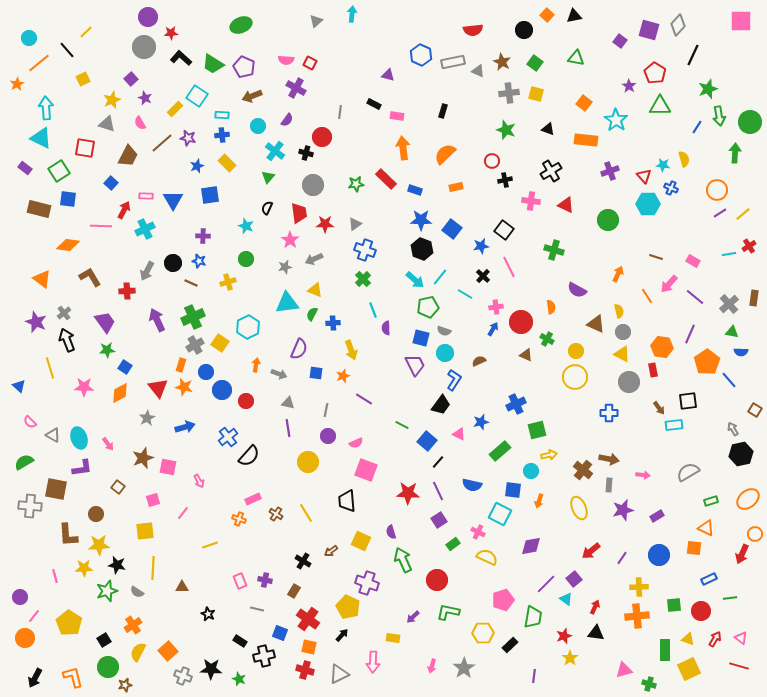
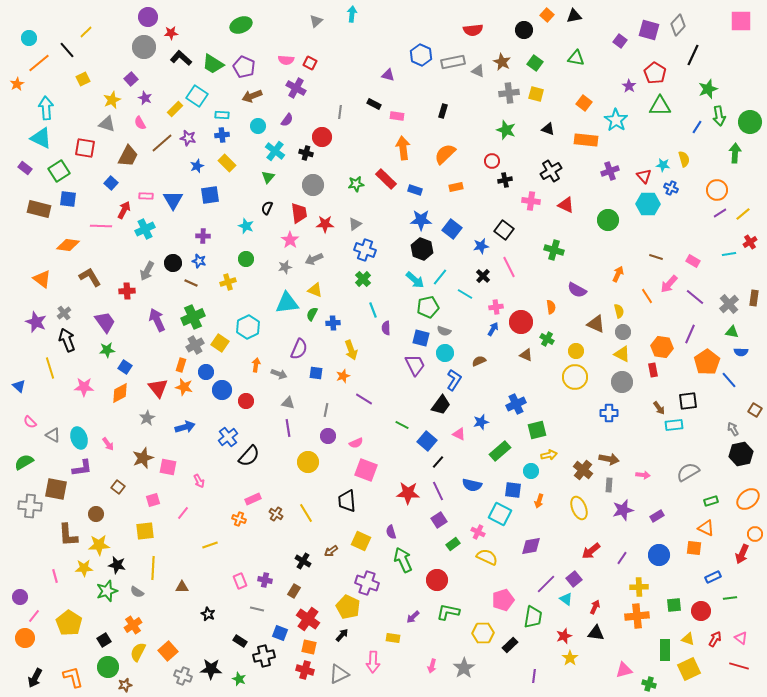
red cross at (749, 246): moved 1 px right, 4 px up
gray circle at (629, 382): moved 7 px left
blue rectangle at (709, 579): moved 4 px right, 2 px up
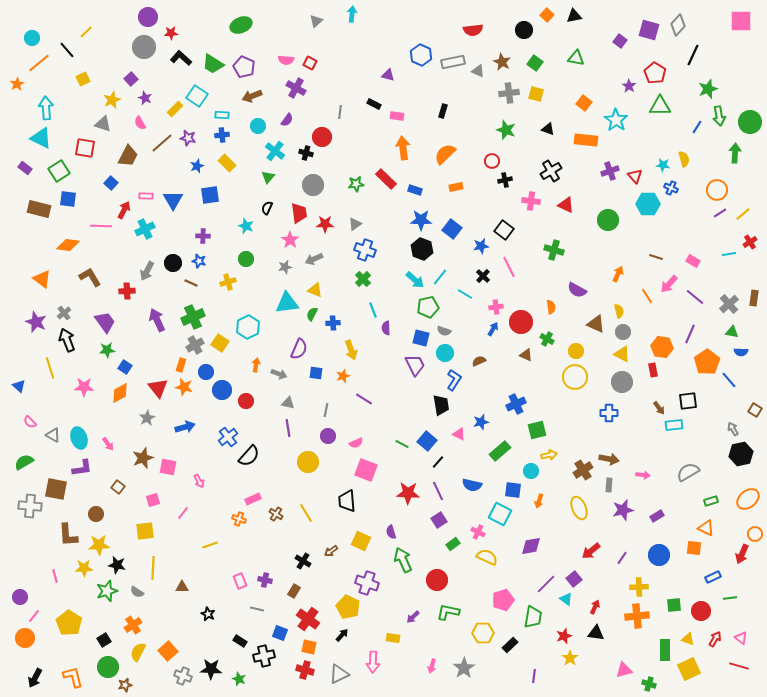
cyan circle at (29, 38): moved 3 px right
gray triangle at (107, 124): moved 4 px left
red triangle at (644, 176): moved 9 px left
black trapezoid at (441, 405): rotated 45 degrees counterclockwise
green line at (402, 425): moved 19 px down
brown cross at (583, 470): rotated 18 degrees clockwise
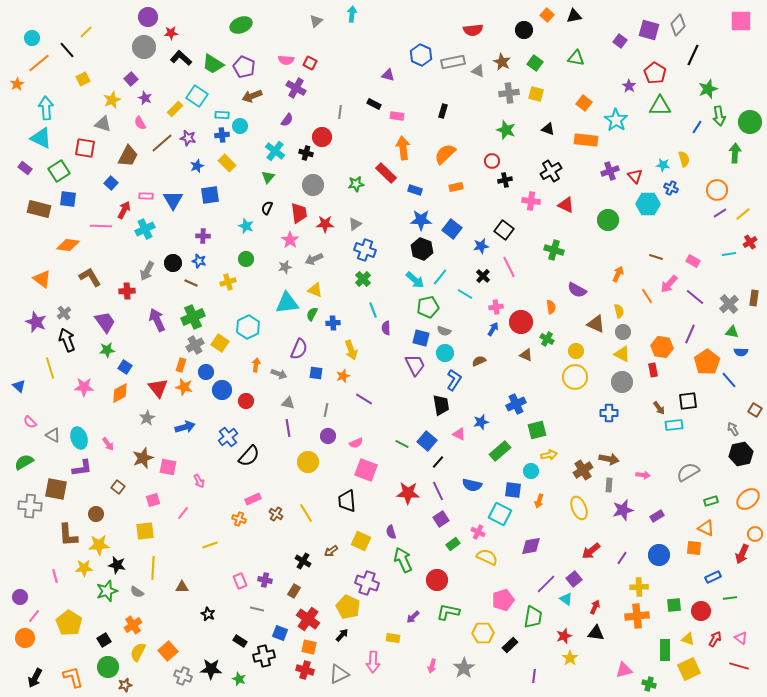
cyan circle at (258, 126): moved 18 px left
red rectangle at (386, 179): moved 6 px up
purple square at (439, 520): moved 2 px right, 1 px up
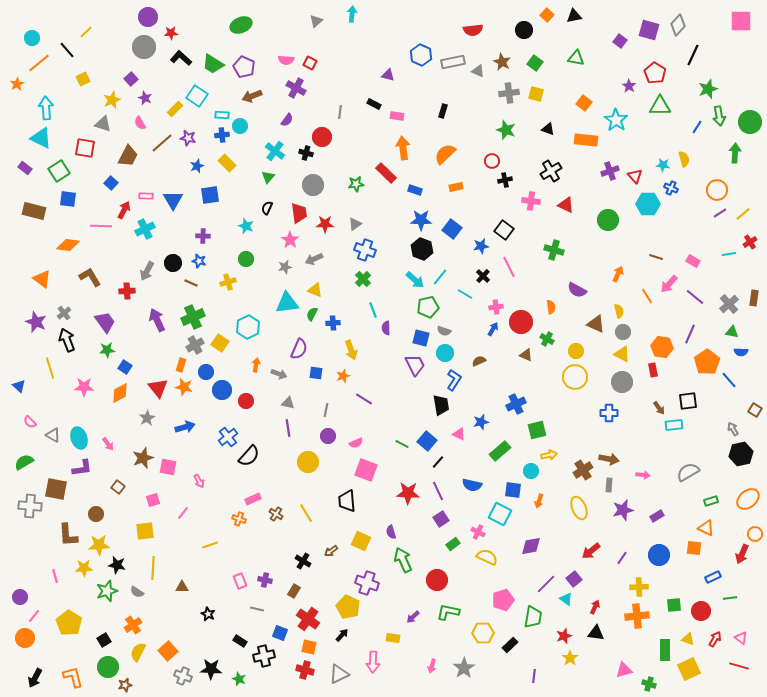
brown rectangle at (39, 209): moved 5 px left, 2 px down
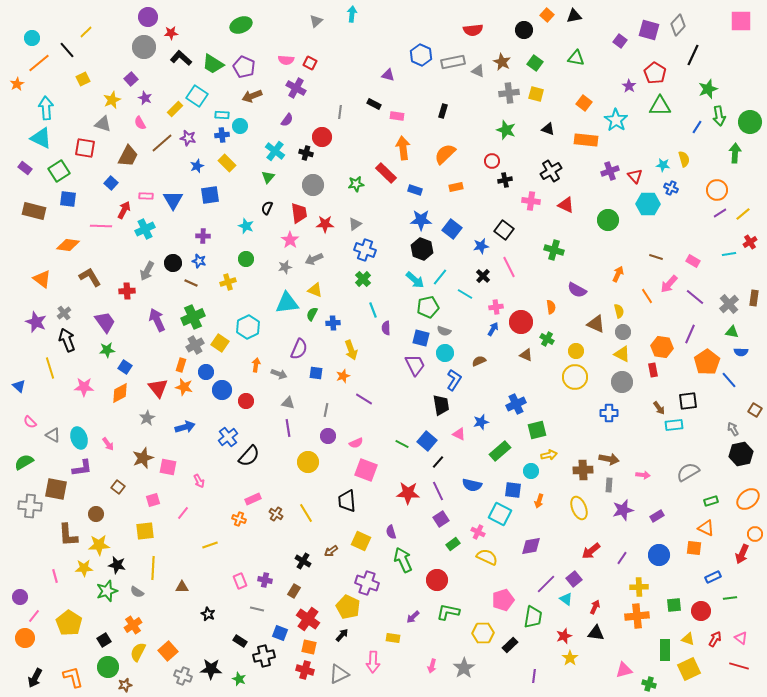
brown cross at (583, 470): rotated 30 degrees clockwise
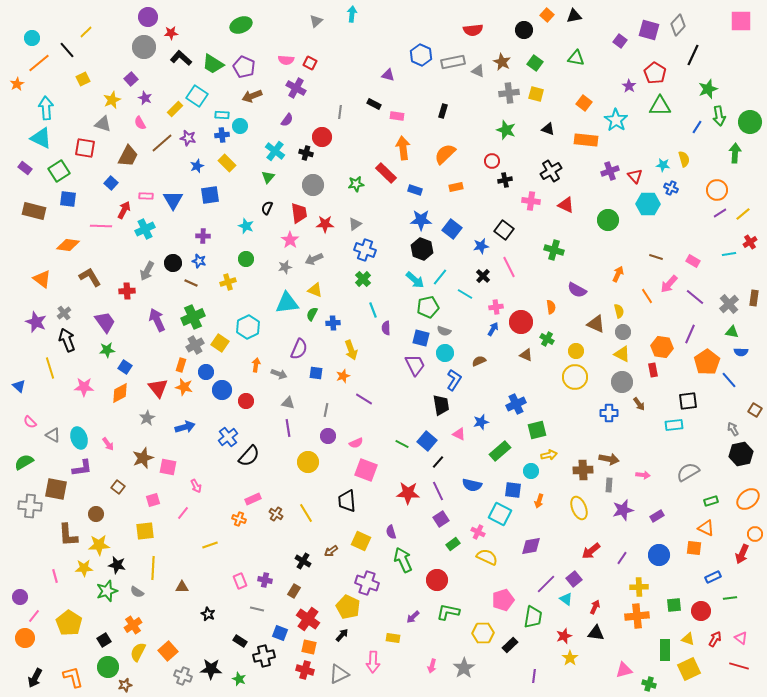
brown arrow at (659, 408): moved 20 px left, 4 px up
pink arrow at (199, 481): moved 3 px left, 5 px down
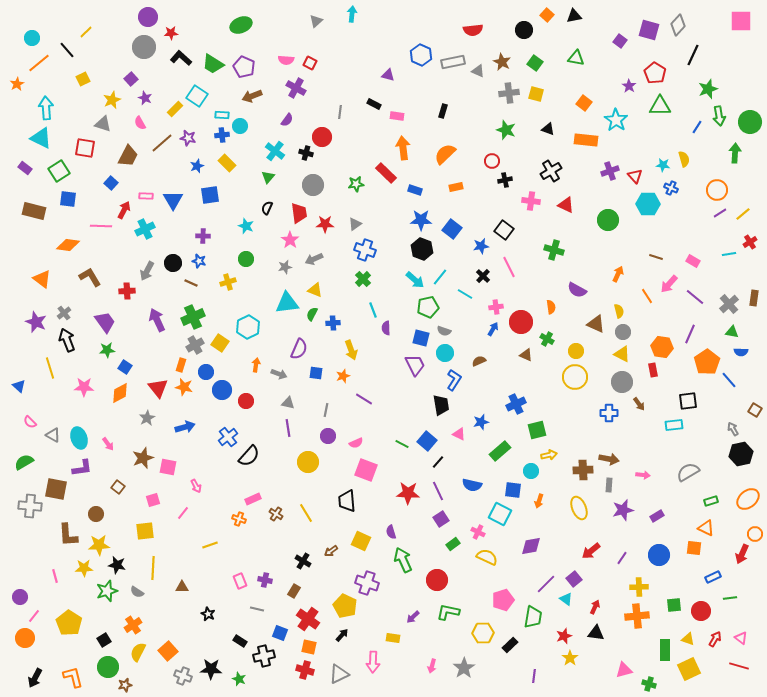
yellow pentagon at (348, 607): moved 3 px left, 1 px up
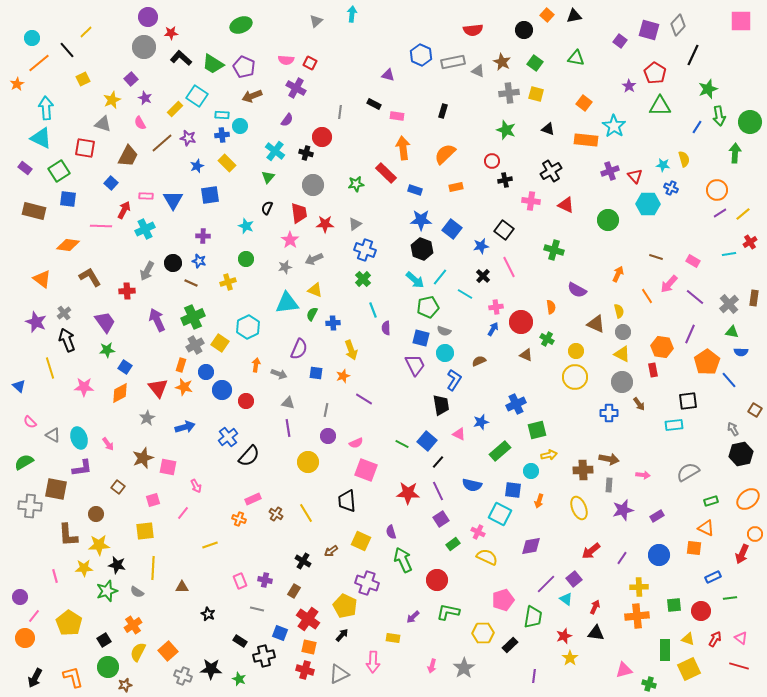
cyan star at (616, 120): moved 2 px left, 6 px down
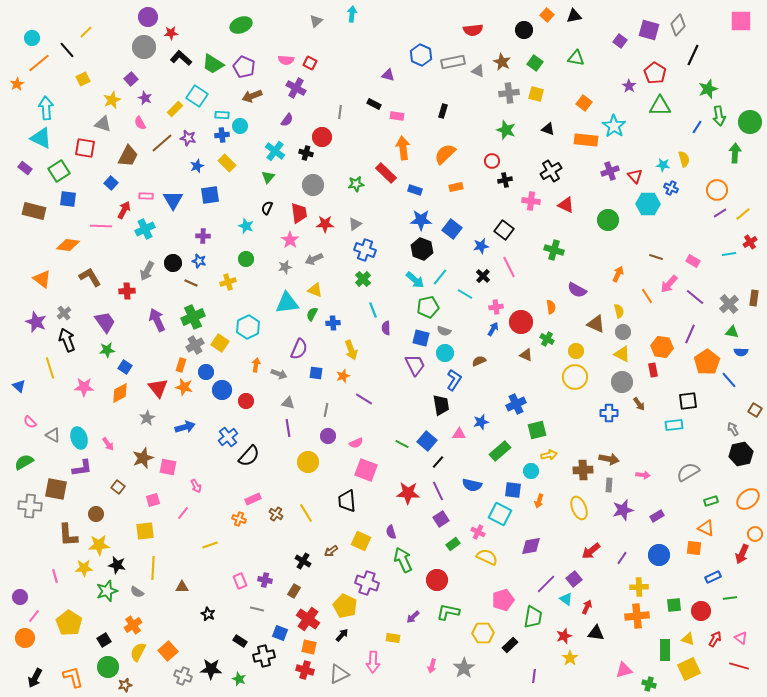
pink triangle at (459, 434): rotated 24 degrees counterclockwise
red arrow at (595, 607): moved 8 px left
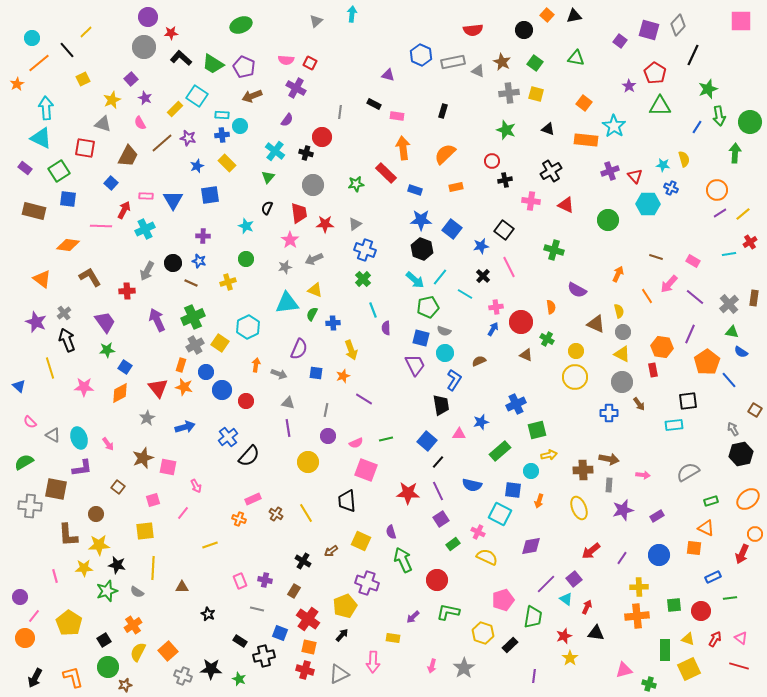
blue semicircle at (741, 352): rotated 32 degrees clockwise
green line at (402, 444): moved 16 px left, 5 px up; rotated 40 degrees counterclockwise
yellow pentagon at (345, 606): rotated 25 degrees clockwise
yellow hexagon at (483, 633): rotated 20 degrees clockwise
